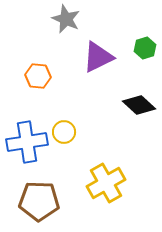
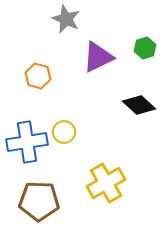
orange hexagon: rotated 10 degrees clockwise
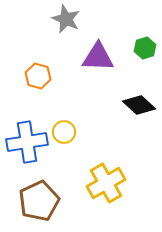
purple triangle: rotated 28 degrees clockwise
brown pentagon: rotated 27 degrees counterclockwise
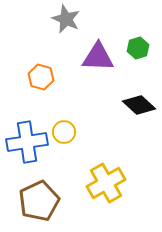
green hexagon: moved 7 px left
orange hexagon: moved 3 px right, 1 px down
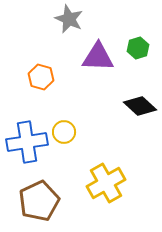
gray star: moved 3 px right
black diamond: moved 1 px right, 1 px down
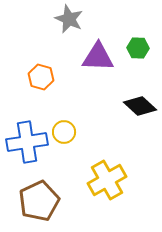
green hexagon: rotated 20 degrees clockwise
yellow cross: moved 1 px right, 3 px up
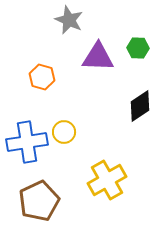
gray star: moved 1 px down
orange hexagon: moved 1 px right
black diamond: rotated 76 degrees counterclockwise
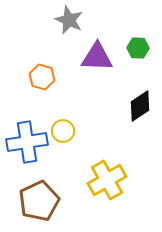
purple triangle: moved 1 px left
yellow circle: moved 1 px left, 1 px up
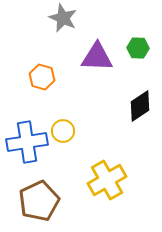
gray star: moved 6 px left, 2 px up
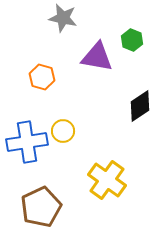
gray star: rotated 12 degrees counterclockwise
green hexagon: moved 6 px left, 8 px up; rotated 20 degrees clockwise
purple triangle: rotated 8 degrees clockwise
yellow cross: rotated 24 degrees counterclockwise
brown pentagon: moved 2 px right, 6 px down
